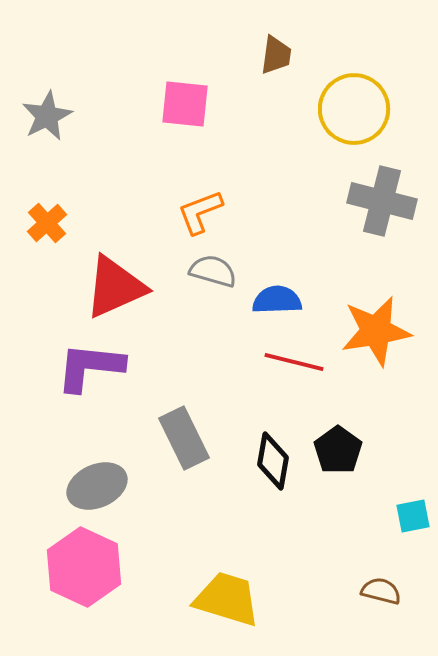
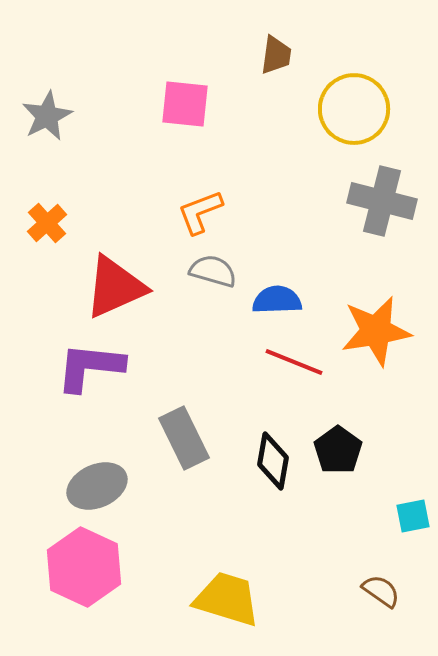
red line: rotated 8 degrees clockwise
brown semicircle: rotated 21 degrees clockwise
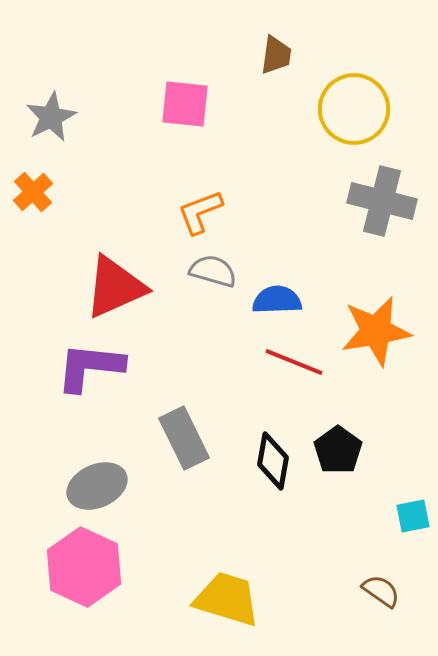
gray star: moved 4 px right, 1 px down
orange cross: moved 14 px left, 31 px up
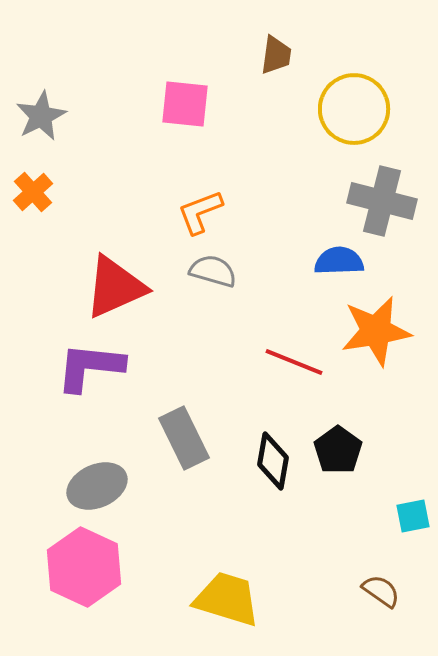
gray star: moved 10 px left, 1 px up
blue semicircle: moved 62 px right, 39 px up
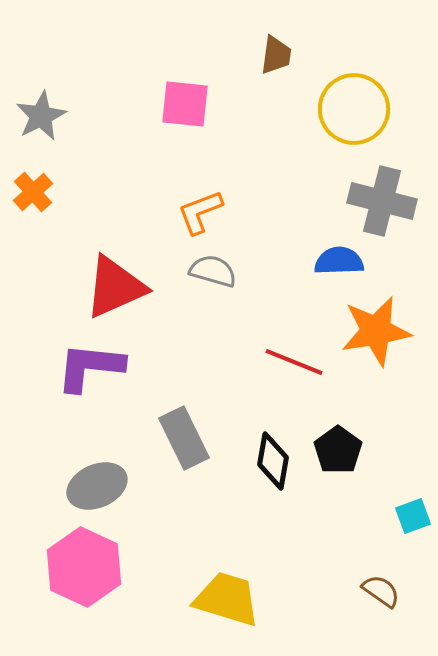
cyan square: rotated 9 degrees counterclockwise
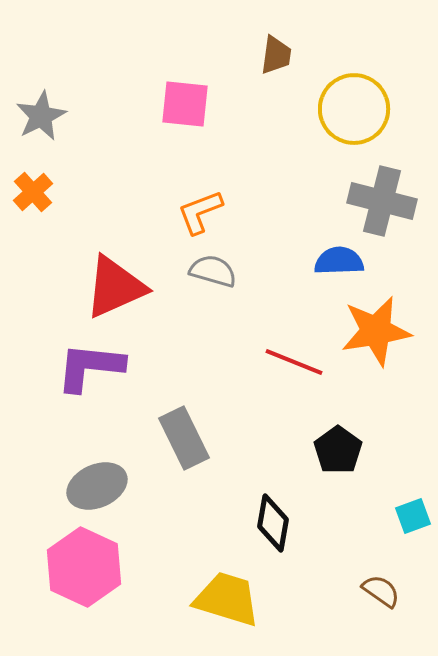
black diamond: moved 62 px down
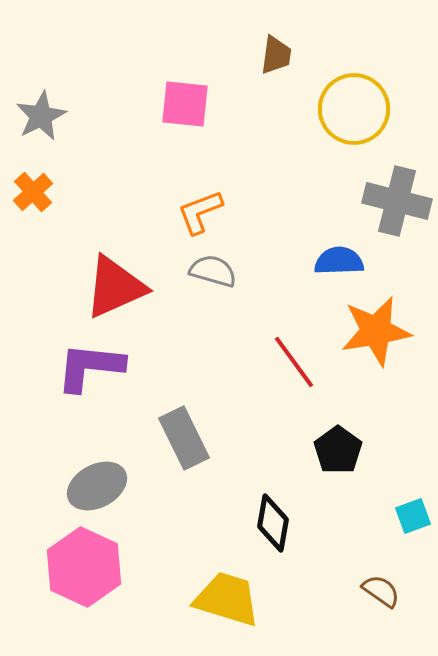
gray cross: moved 15 px right
red line: rotated 32 degrees clockwise
gray ellipse: rotated 4 degrees counterclockwise
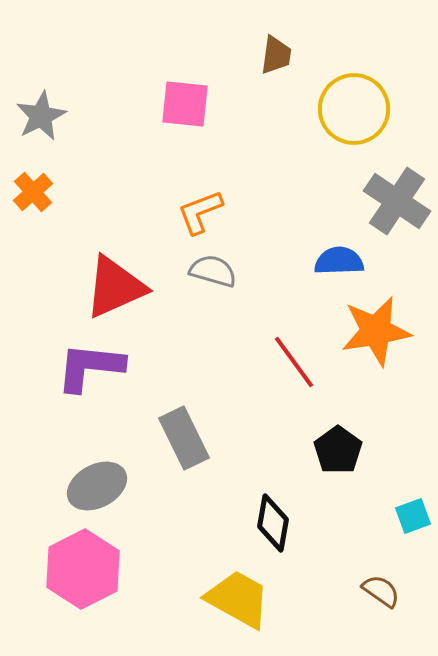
gray cross: rotated 20 degrees clockwise
pink hexagon: moved 1 px left, 2 px down; rotated 8 degrees clockwise
yellow trapezoid: moved 11 px right; rotated 12 degrees clockwise
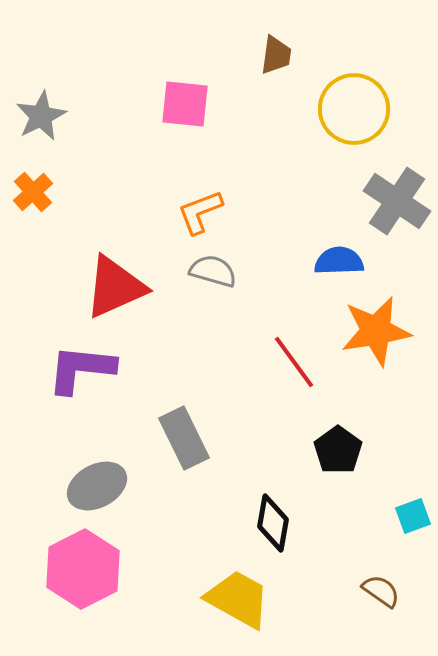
purple L-shape: moved 9 px left, 2 px down
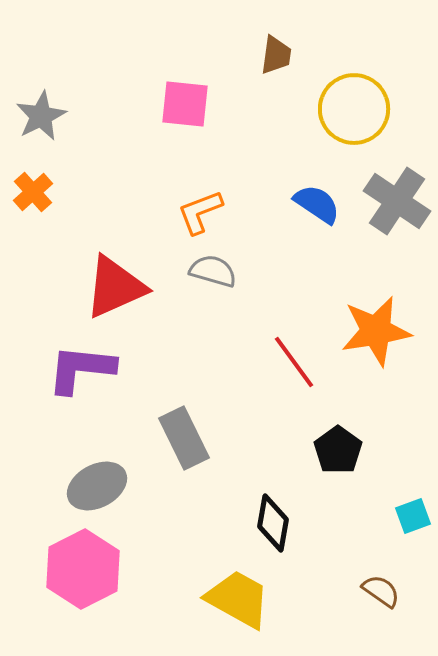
blue semicircle: moved 22 px left, 57 px up; rotated 36 degrees clockwise
